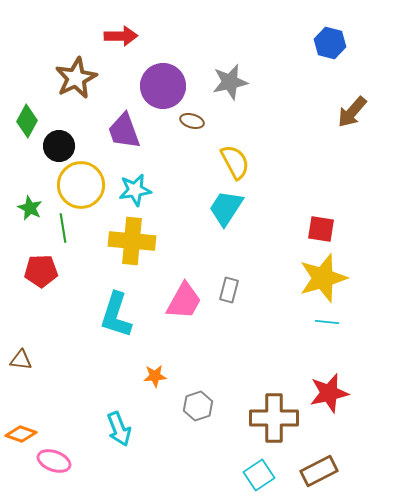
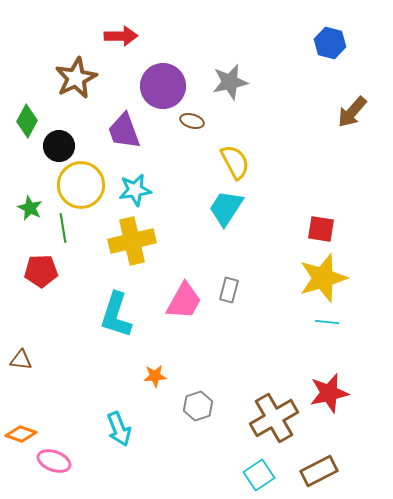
yellow cross: rotated 18 degrees counterclockwise
brown cross: rotated 30 degrees counterclockwise
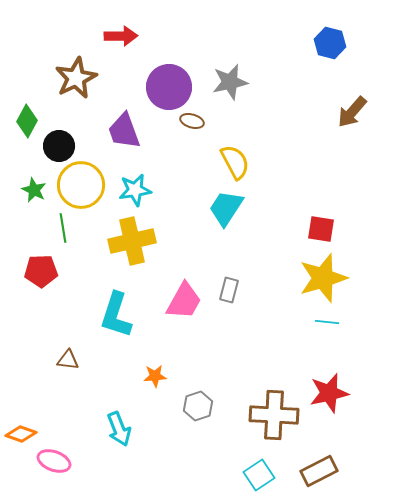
purple circle: moved 6 px right, 1 px down
green star: moved 4 px right, 18 px up
brown triangle: moved 47 px right
brown cross: moved 3 px up; rotated 33 degrees clockwise
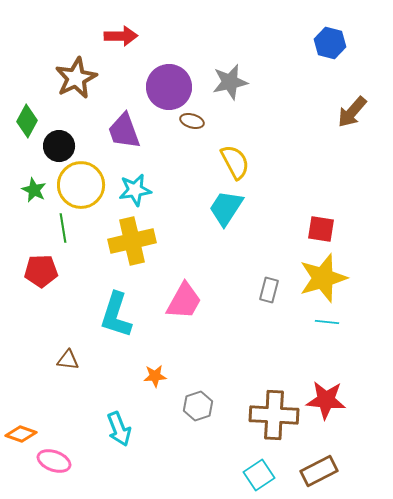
gray rectangle: moved 40 px right
red star: moved 3 px left, 7 px down; rotated 18 degrees clockwise
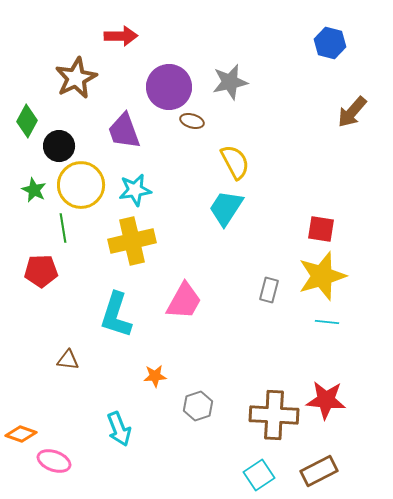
yellow star: moved 1 px left, 2 px up
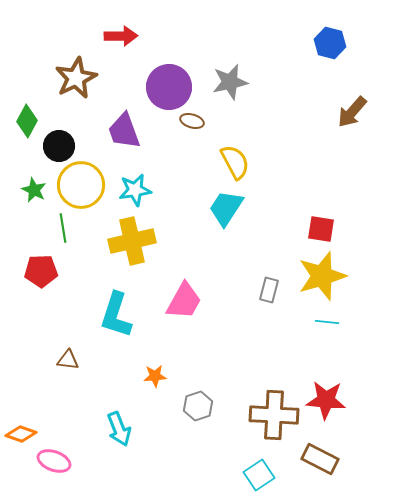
brown rectangle: moved 1 px right, 12 px up; rotated 54 degrees clockwise
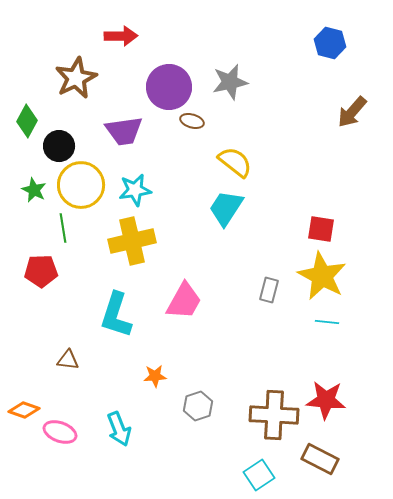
purple trapezoid: rotated 78 degrees counterclockwise
yellow semicircle: rotated 24 degrees counterclockwise
yellow star: rotated 27 degrees counterclockwise
orange diamond: moved 3 px right, 24 px up
pink ellipse: moved 6 px right, 29 px up
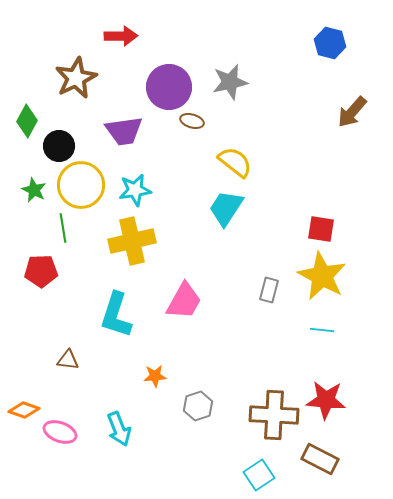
cyan line: moved 5 px left, 8 px down
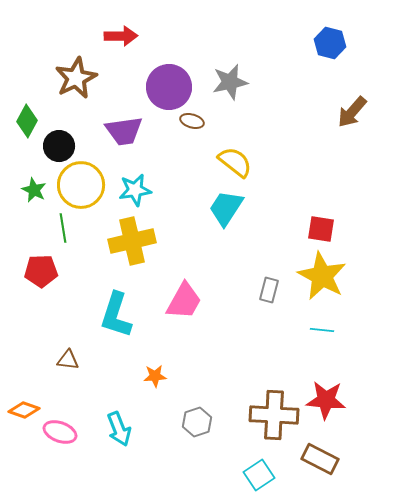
gray hexagon: moved 1 px left, 16 px down
